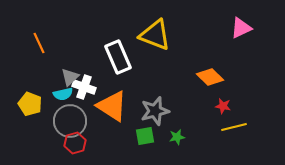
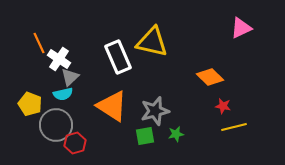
yellow triangle: moved 3 px left, 7 px down; rotated 8 degrees counterclockwise
white cross: moved 25 px left, 28 px up; rotated 15 degrees clockwise
gray circle: moved 14 px left, 4 px down
green star: moved 1 px left, 3 px up
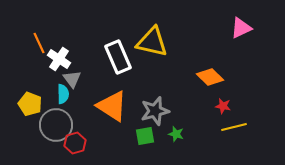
gray triangle: moved 2 px right, 2 px down; rotated 24 degrees counterclockwise
cyan semicircle: rotated 78 degrees counterclockwise
green star: rotated 28 degrees clockwise
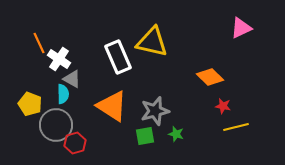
gray triangle: rotated 24 degrees counterclockwise
yellow line: moved 2 px right
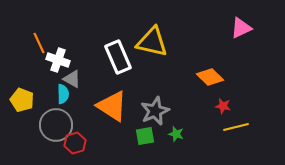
white cross: moved 1 px left, 1 px down; rotated 15 degrees counterclockwise
yellow pentagon: moved 8 px left, 4 px up
gray star: rotated 8 degrees counterclockwise
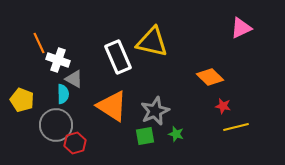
gray triangle: moved 2 px right
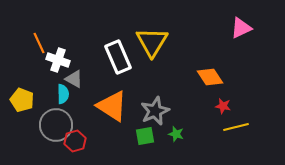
yellow triangle: rotated 48 degrees clockwise
orange diamond: rotated 12 degrees clockwise
red hexagon: moved 2 px up
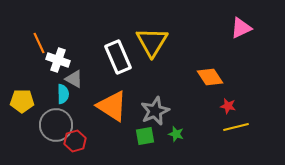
yellow pentagon: moved 1 px down; rotated 20 degrees counterclockwise
red star: moved 5 px right
